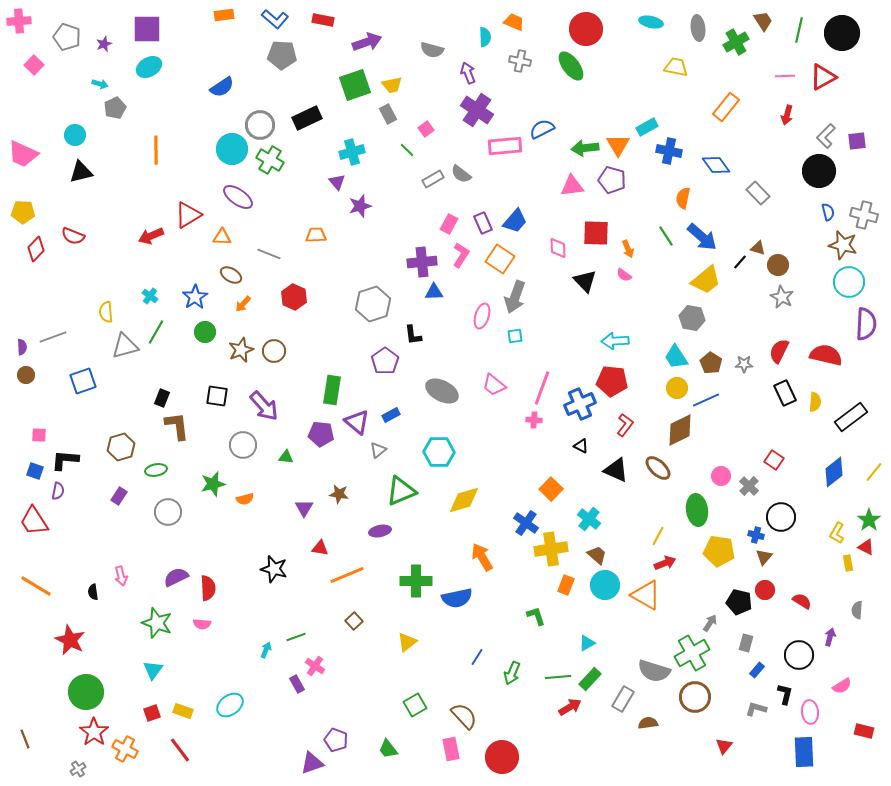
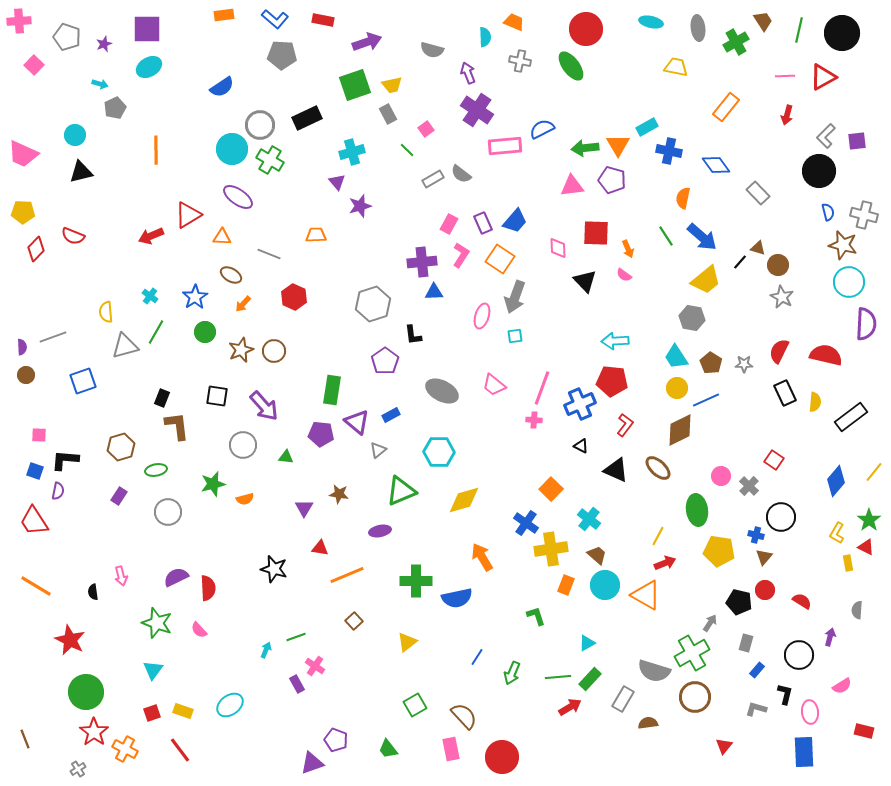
blue diamond at (834, 472): moved 2 px right, 9 px down; rotated 12 degrees counterclockwise
pink semicircle at (202, 624): moved 3 px left, 6 px down; rotated 42 degrees clockwise
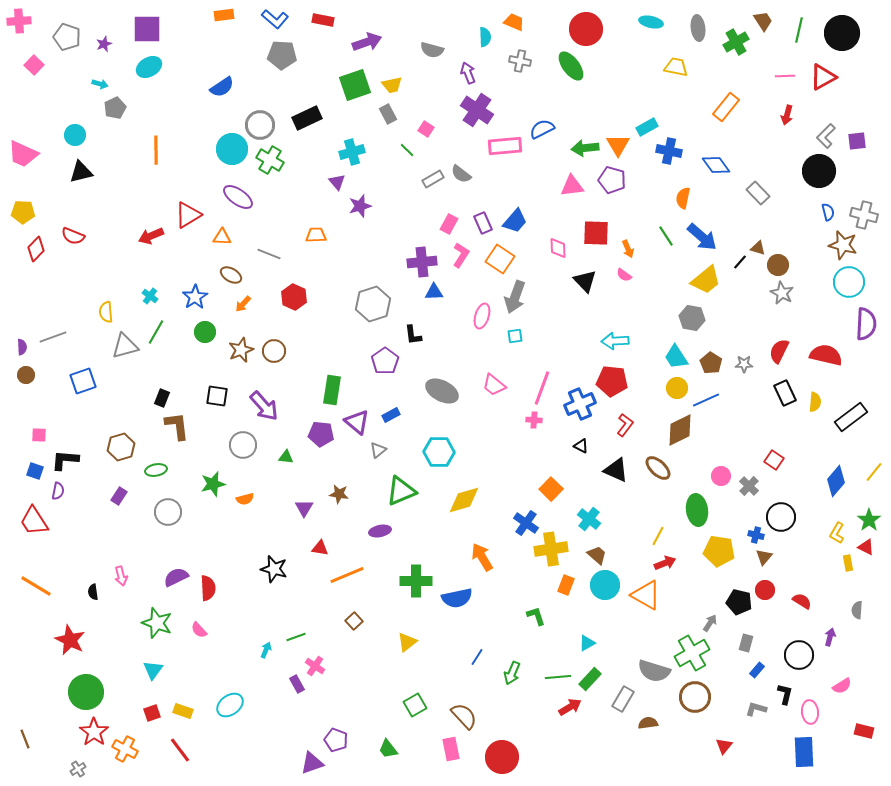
pink square at (426, 129): rotated 21 degrees counterclockwise
gray star at (782, 297): moved 4 px up
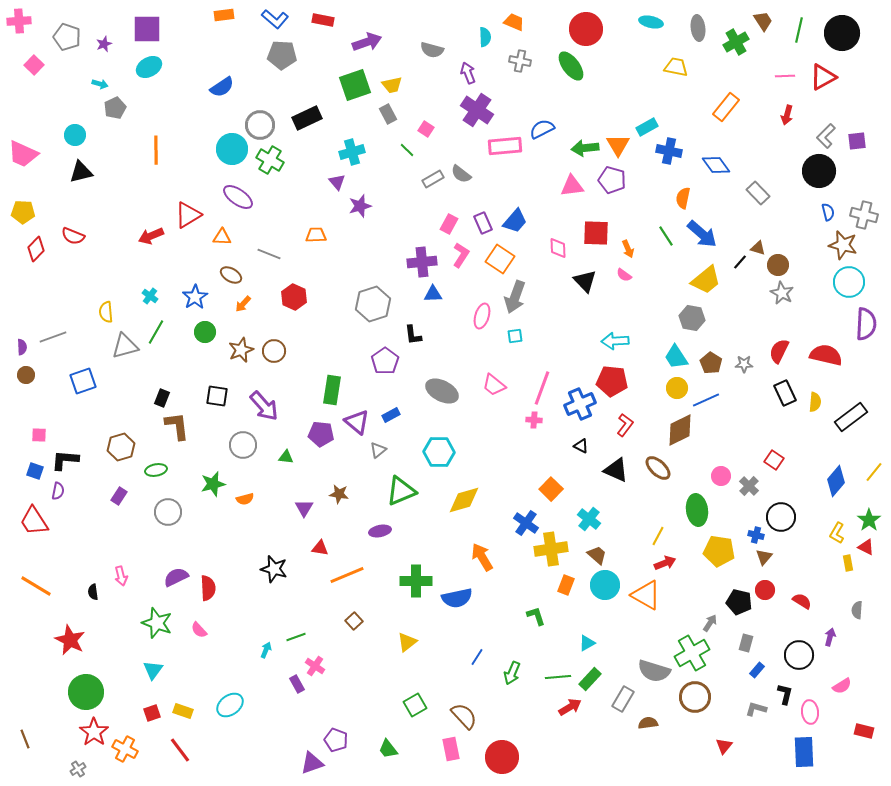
blue arrow at (702, 237): moved 3 px up
blue triangle at (434, 292): moved 1 px left, 2 px down
